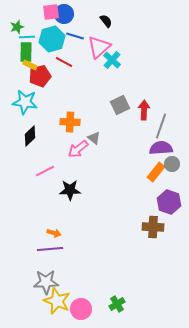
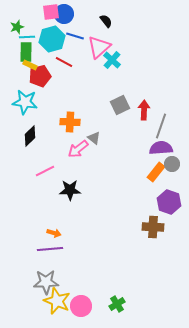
pink circle: moved 3 px up
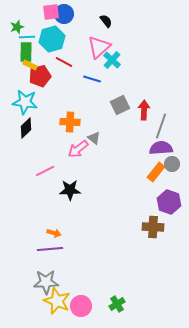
blue line: moved 17 px right, 43 px down
black diamond: moved 4 px left, 8 px up
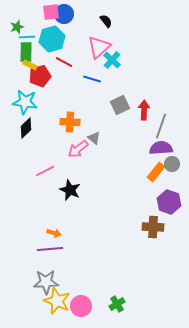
black star: rotated 25 degrees clockwise
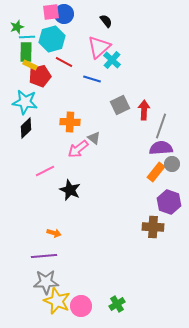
purple line: moved 6 px left, 7 px down
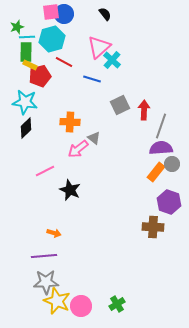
black semicircle: moved 1 px left, 7 px up
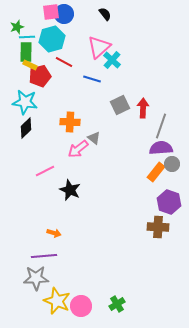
red arrow: moved 1 px left, 2 px up
brown cross: moved 5 px right
gray star: moved 10 px left, 4 px up
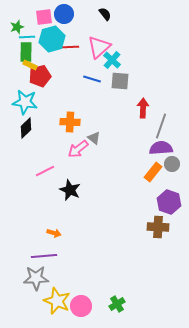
pink square: moved 7 px left, 5 px down
red line: moved 6 px right, 15 px up; rotated 30 degrees counterclockwise
gray square: moved 24 px up; rotated 30 degrees clockwise
orange rectangle: moved 3 px left
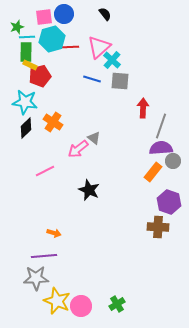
orange cross: moved 17 px left; rotated 30 degrees clockwise
gray circle: moved 1 px right, 3 px up
black star: moved 19 px right
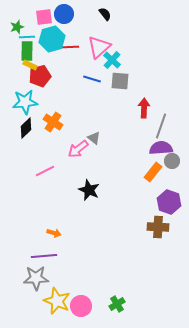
green rectangle: moved 1 px right, 1 px up
cyan star: rotated 15 degrees counterclockwise
red arrow: moved 1 px right
gray circle: moved 1 px left
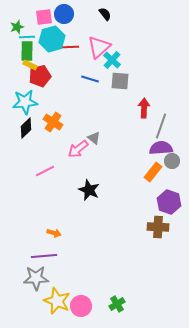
blue line: moved 2 px left
